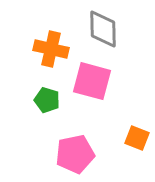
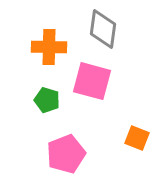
gray diamond: rotated 9 degrees clockwise
orange cross: moved 2 px left, 2 px up; rotated 12 degrees counterclockwise
pink pentagon: moved 9 px left; rotated 9 degrees counterclockwise
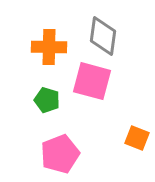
gray diamond: moved 7 px down
pink pentagon: moved 6 px left
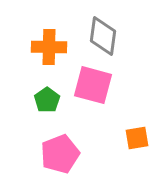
pink square: moved 1 px right, 4 px down
green pentagon: rotated 20 degrees clockwise
orange square: rotated 30 degrees counterclockwise
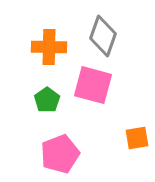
gray diamond: rotated 12 degrees clockwise
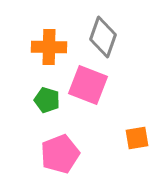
gray diamond: moved 1 px down
pink square: moved 5 px left; rotated 6 degrees clockwise
green pentagon: rotated 20 degrees counterclockwise
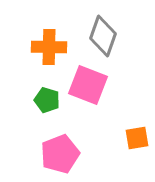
gray diamond: moved 1 px up
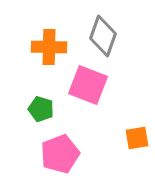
green pentagon: moved 6 px left, 9 px down
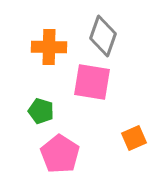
pink square: moved 4 px right, 3 px up; rotated 12 degrees counterclockwise
green pentagon: moved 2 px down
orange square: moved 3 px left; rotated 15 degrees counterclockwise
pink pentagon: rotated 18 degrees counterclockwise
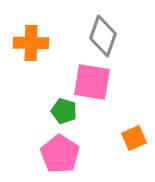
orange cross: moved 18 px left, 4 px up
green pentagon: moved 23 px right
